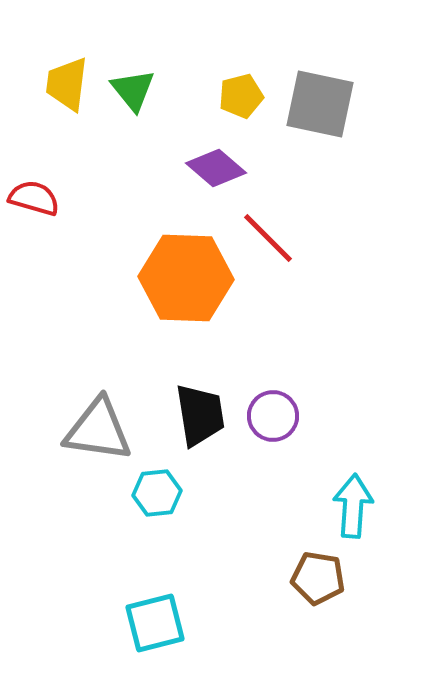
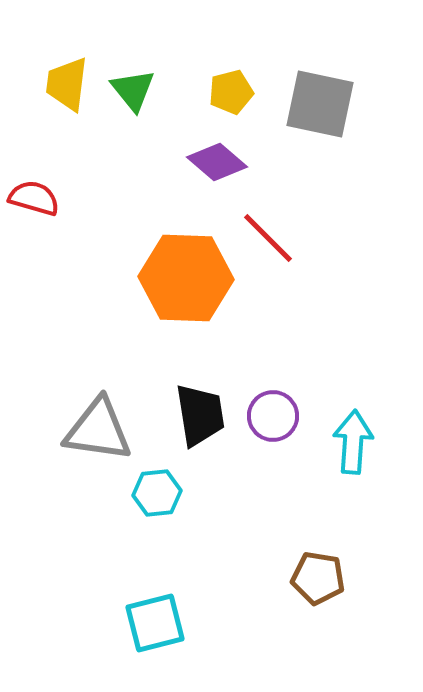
yellow pentagon: moved 10 px left, 4 px up
purple diamond: moved 1 px right, 6 px up
cyan arrow: moved 64 px up
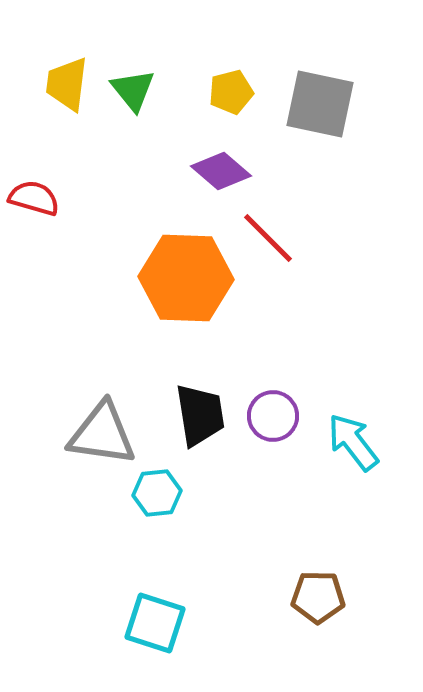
purple diamond: moved 4 px right, 9 px down
gray triangle: moved 4 px right, 4 px down
cyan arrow: rotated 42 degrees counterclockwise
brown pentagon: moved 19 px down; rotated 8 degrees counterclockwise
cyan square: rotated 32 degrees clockwise
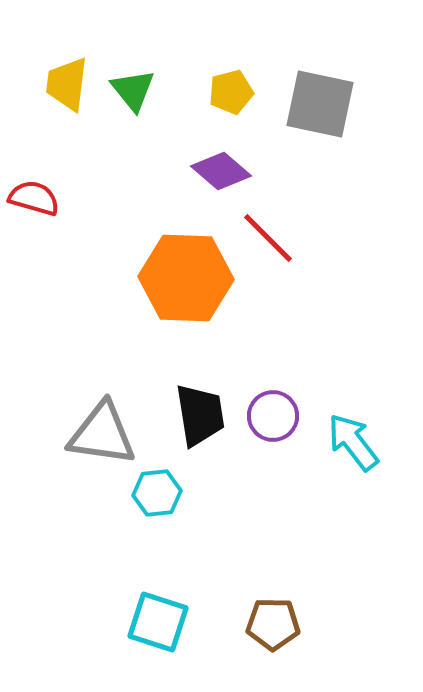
brown pentagon: moved 45 px left, 27 px down
cyan square: moved 3 px right, 1 px up
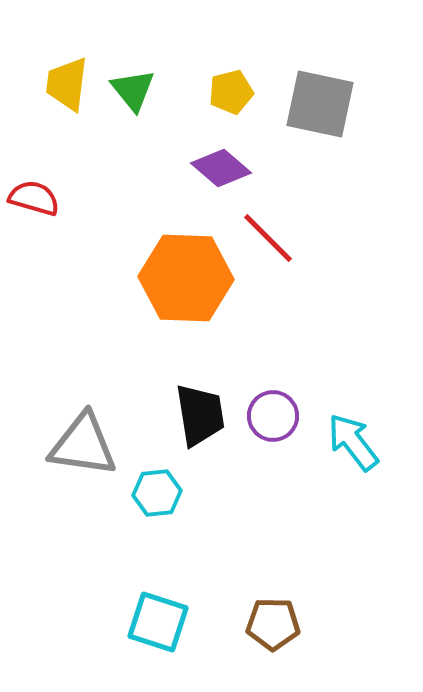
purple diamond: moved 3 px up
gray triangle: moved 19 px left, 11 px down
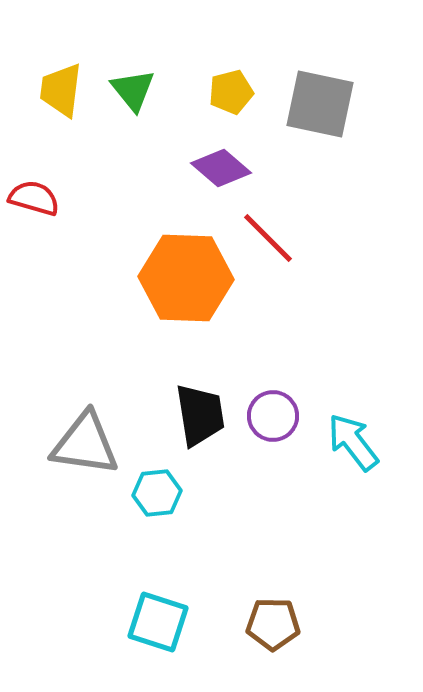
yellow trapezoid: moved 6 px left, 6 px down
gray triangle: moved 2 px right, 1 px up
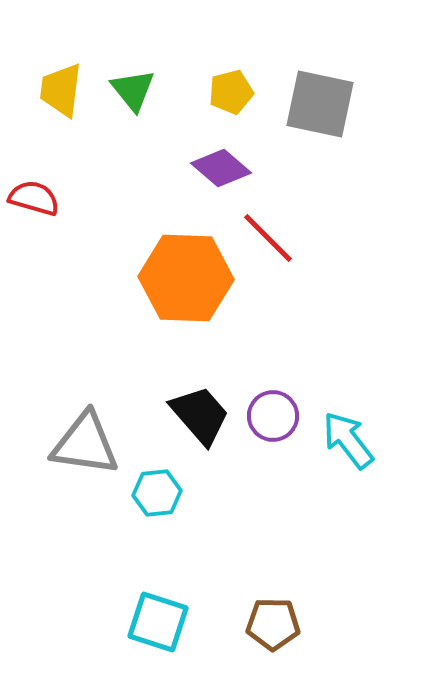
black trapezoid: rotated 32 degrees counterclockwise
cyan arrow: moved 5 px left, 2 px up
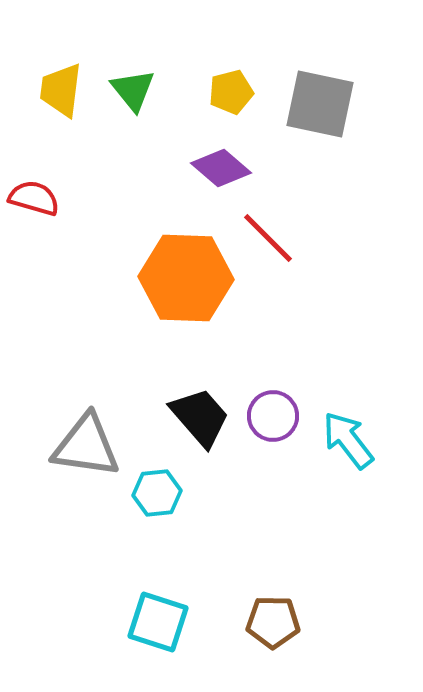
black trapezoid: moved 2 px down
gray triangle: moved 1 px right, 2 px down
brown pentagon: moved 2 px up
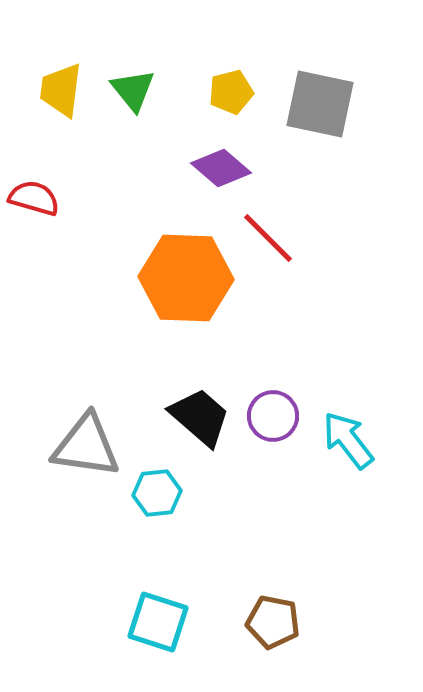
black trapezoid: rotated 8 degrees counterclockwise
brown pentagon: rotated 10 degrees clockwise
